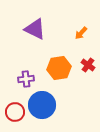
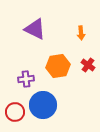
orange arrow: rotated 48 degrees counterclockwise
orange hexagon: moved 1 px left, 2 px up
blue circle: moved 1 px right
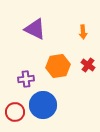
orange arrow: moved 2 px right, 1 px up
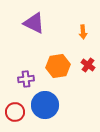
purple triangle: moved 1 px left, 6 px up
blue circle: moved 2 px right
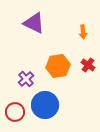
purple cross: rotated 35 degrees counterclockwise
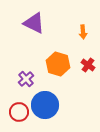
orange hexagon: moved 2 px up; rotated 25 degrees clockwise
red circle: moved 4 px right
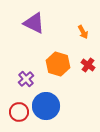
orange arrow: rotated 24 degrees counterclockwise
blue circle: moved 1 px right, 1 px down
